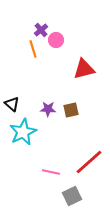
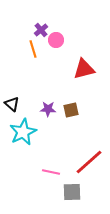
gray square: moved 4 px up; rotated 24 degrees clockwise
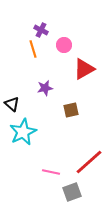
purple cross: rotated 24 degrees counterclockwise
pink circle: moved 8 px right, 5 px down
red triangle: rotated 15 degrees counterclockwise
purple star: moved 3 px left, 21 px up; rotated 14 degrees counterclockwise
gray square: rotated 18 degrees counterclockwise
